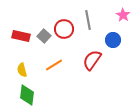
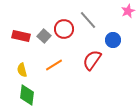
pink star: moved 5 px right, 4 px up; rotated 16 degrees clockwise
gray line: rotated 30 degrees counterclockwise
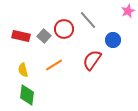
yellow semicircle: moved 1 px right
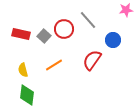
pink star: moved 2 px left, 1 px up; rotated 16 degrees clockwise
red rectangle: moved 2 px up
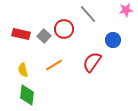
gray line: moved 6 px up
red semicircle: moved 2 px down
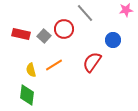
gray line: moved 3 px left, 1 px up
yellow semicircle: moved 8 px right
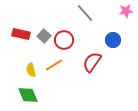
pink star: moved 1 px down
red circle: moved 11 px down
green diamond: moved 1 px right; rotated 30 degrees counterclockwise
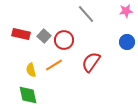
gray line: moved 1 px right, 1 px down
blue circle: moved 14 px right, 2 px down
red semicircle: moved 1 px left
green diamond: rotated 10 degrees clockwise
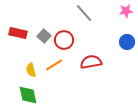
gray line: moved 2 px left, 1 px up
red rectangle: moved 3 px left, 1 px up
red semicircle: rotated 45 degrees clockwise
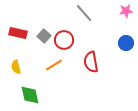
blue circle: moved 1 px left, 1 px down
red semicircle: rotated 90 degrees counterclockwise
yellow semicircle: moved 15 px left, 3 px up
green diamond: moved 2 px right
